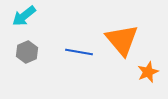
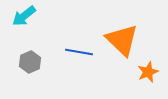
orange triangle: rotated 6 degrees counterclockwise
gray hexagon: moved 3 px right, 10 px down
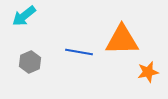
orange triangle: rotated 45 degrees counterclockwise
orange star: rotated 10 degrees clockwise
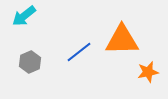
blue line: rotated 48 degrees counterclockwise
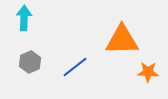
cyan arrow: moved 2 px down; rotated 130 degrees clockwise
blue line: moved 4 px left, 15 px down
orange star: rotated 15 degrees clockwise
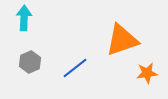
orange triangle: rotated 18 degrees counterclockwise
blue line: moved 1 px down
orange star: moved 1 px left, 1 px down; rotated 10 degrees counterclockwise
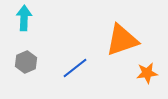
gray hexagon: moved 4 px left
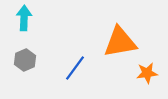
orange triangle: moved 2 px left, 2 px down; rotated 9 degrees clockwise
gray hexagon: moved 1 px left, 2 px up
blue line: rotated 16 degrees counterclockwise
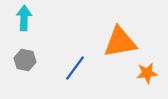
gray hexagon: rotated 25 degrees counterclockwise
